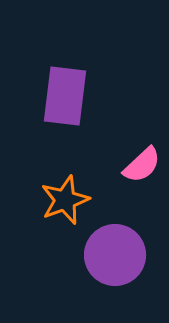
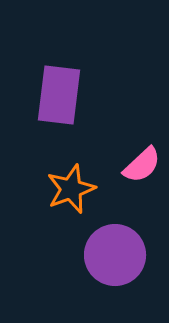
purple rectangle: moved 6 px left, 1 px up
orange star: moved 6 px right, 11 px up
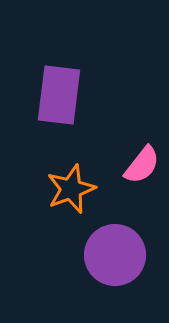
pink semicircle: rotated 9 degrees counterclockwise
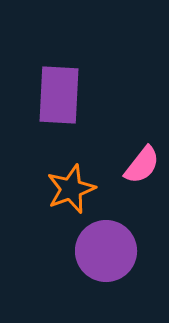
purple rectangle: rotated 4 degrees counterclockwise
purple circle: moved 9 px left, 4 px up
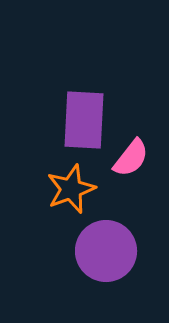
purple rectangle: moved 25 px right, 25 px down
pink semicircle: moved 11 px left, 7 px up
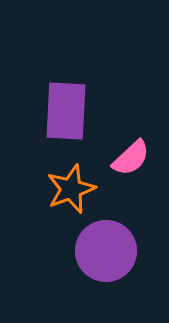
purple rectangle: moved 18 px left, 9 px up
pink semicircle: rotated 9 degrees clockwise
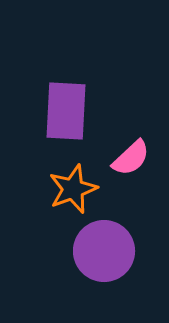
orange star: moved 2 px right
purple circle: moved 2 px left
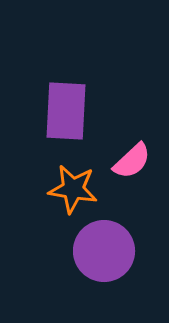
pink semicircle: moved 1 px right, 3 px down
orange star: rotated 30 degrees clockwise
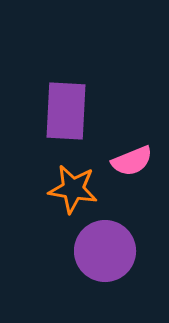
pink semicircle: rotated 21 degrees clockwise
purple circle: moved 1 px right
